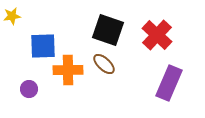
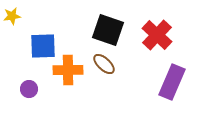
purple rectangle: moved 3 px right, 1 px up
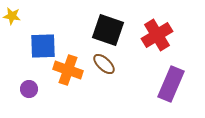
yellow star: rotated 18 degrees clockwise
red cross: rotated 16 degrees clockwise
orange cross: rotated 20 degrees clockwise
purple rectangle: moved 1 px left, 2 px down
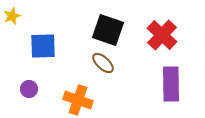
yellow star: rotated 30 degrees counterclockwise
red cross: moved 5 px right; rotated 16 degrees counterclockwise
brown ellipse: moved 1 px left, 1 px up
orange cross: moved 10 px right, 30 px down
purple rectangle: rotated 24 degrees counterclockwise
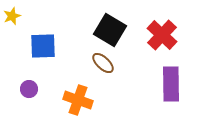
black square: moved 2 px right; rotated 12 degrees clockwise
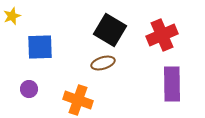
red cross: rotated 24 degrees clockwise
blue square: moved 3 px left, 1 px down
brown ellipse: rotated 60 degrees counterclockwise
purple rectangle: moved 1 px right
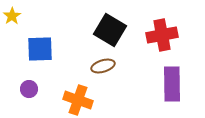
yellow star: rotated 12 degrees counterclockwise
red cross: rotated 12 degrees clockwise
blue square: moved 2 px down
brown ellipse: moved 3 px down
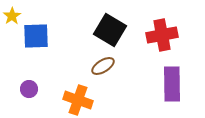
blue square: moved 4 px left, 13 px up
brown ellipse: rotated 15 degrees counterclockwise
